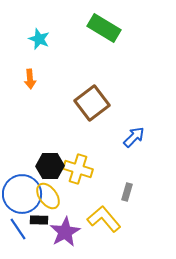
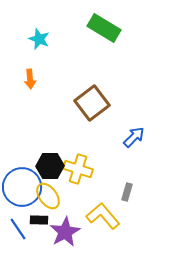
blue circle: moved 7 px up
yellow L-shape: moved 1 px left, 3 px up
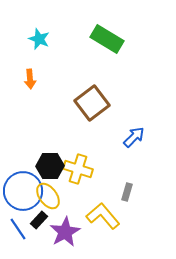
green rectangle: moved 3 px right, 11 px down
blue circle: moved 1 px right, 4 px down
black rectangle: rotated 48 degrees counterclockwise
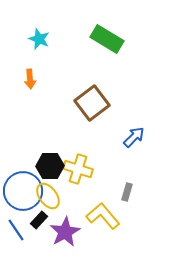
blue line: moved 2 px left, 1 px down
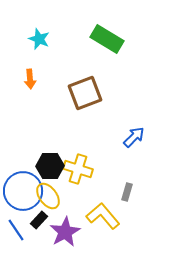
brown square: moved 7 px left, 10 px up; rotated 16 degrees clockwise
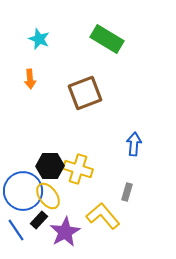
blue arrow: moved 7 px down; rotated 40 degrees counterclockwise
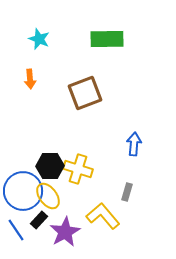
green rectangle: rotated 32 degrees counterclockwise
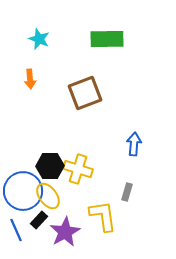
yellow L-shape: rotated 32 degrees clockwise
blue line: rotated 10 degrees clockwise
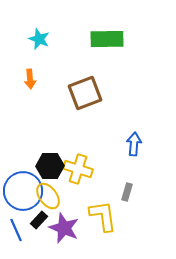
purple star: moved 1 px left, 4 px up; rotated 20 degrees counterclockwise
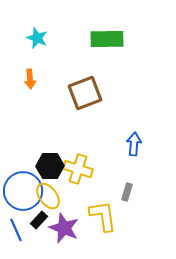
cyan star: moved 2 px left, 1 px up
